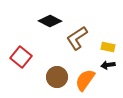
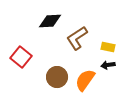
black diamond: rotated 30 degrees counterclockwise
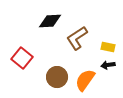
red square: moved 1 px right, 1 px down
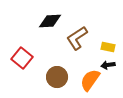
orange semicircle: moved 5 px right
